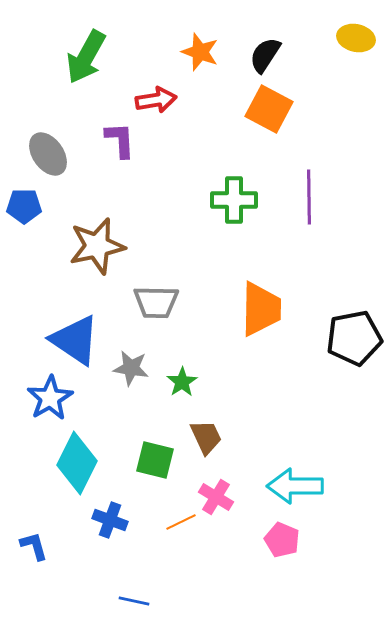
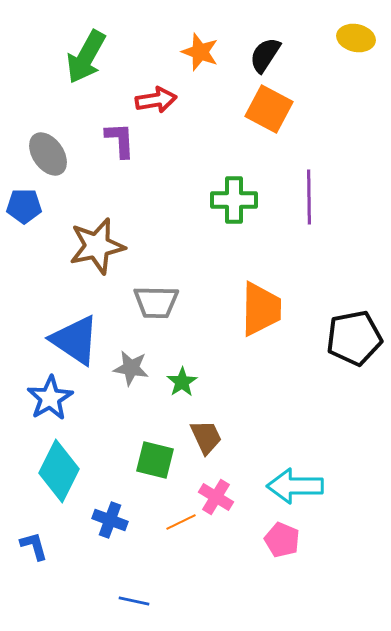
cyan diamond: moved 18 px left, 8 px down
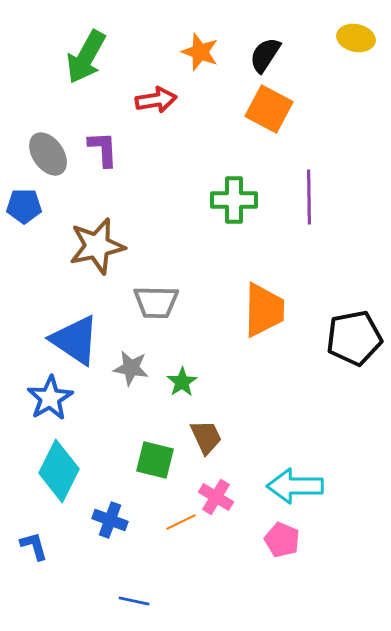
purple L-shape: moved 17 px left, 9 px down
orange trapezoid: moved 3 px right, 1 px down
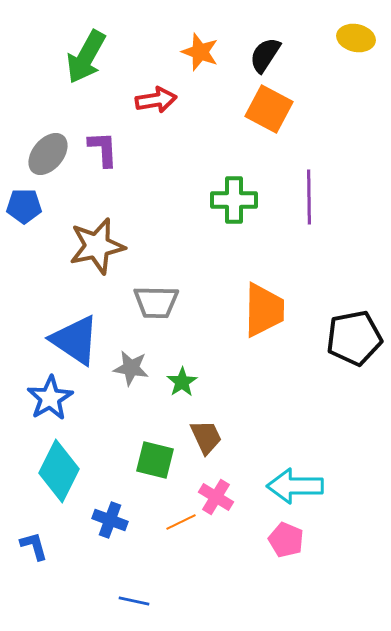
gray ellipse: rotated 75 degrees clockwise
pink pentagon: moved 4 px right
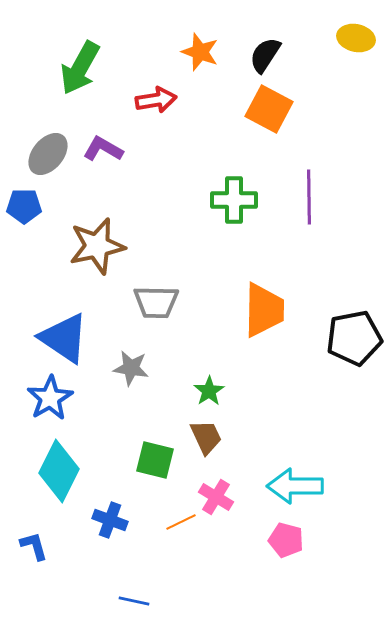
green arrow: moved 6 px left, 11 px down
purple L-shape: rotated 57 degrees counterclockwise
blue triangle: moved 11 px left, 2 px up
green star: moved 27 px right, 9 px down
pink pentagon: rotated 8 degrees counterclockwise
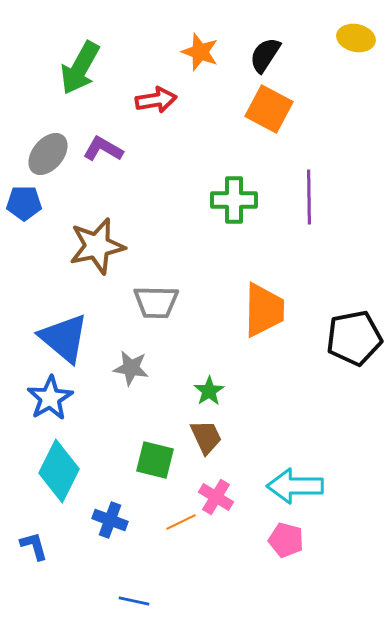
blue pentagon: moved 3 px up
blue triangle: rotated 6 degrees clockwise
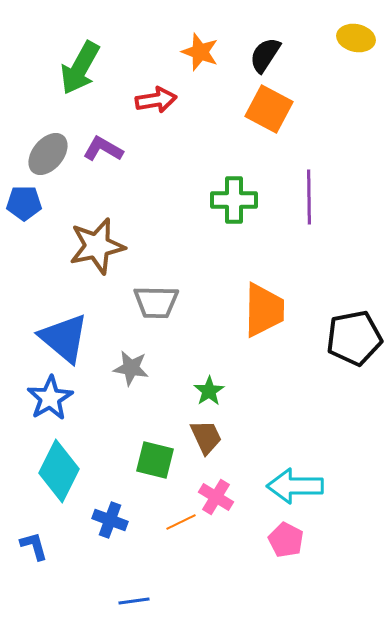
pink pentagon: rotated 12 degrees clockwise
blue line: rotated 20 degrees counterclockwise
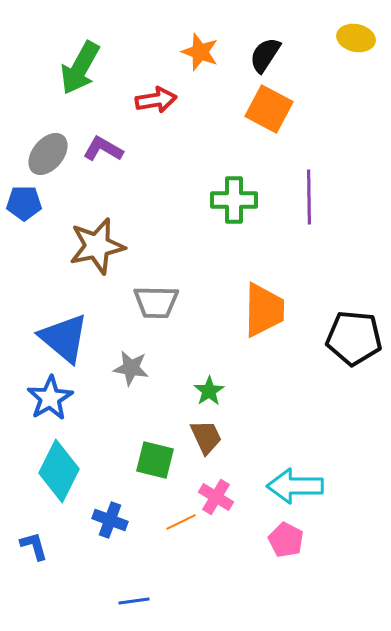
black pentagon: rotated 16 degrees clockwise
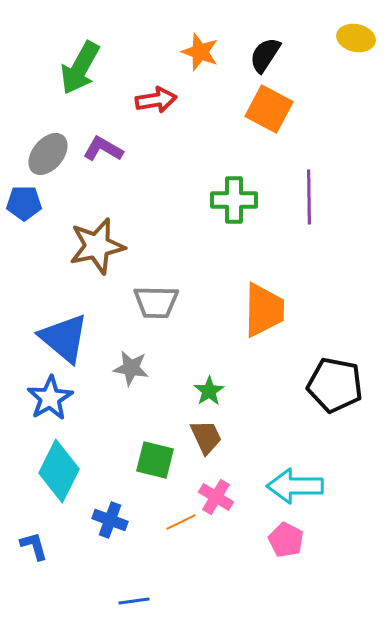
black pentagon: moved 19 px left, 47 px down; rotated 6 degrees clockwise
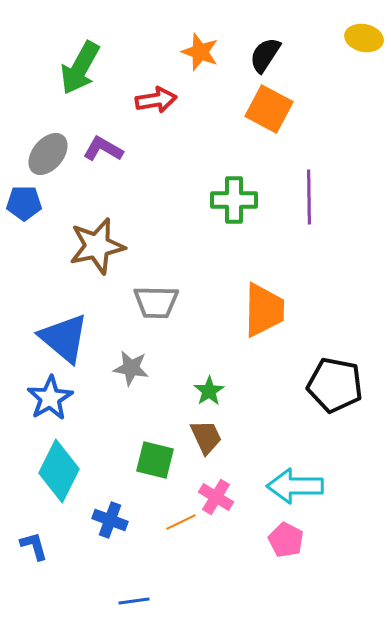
yellow ellipse: moved 8 px right
